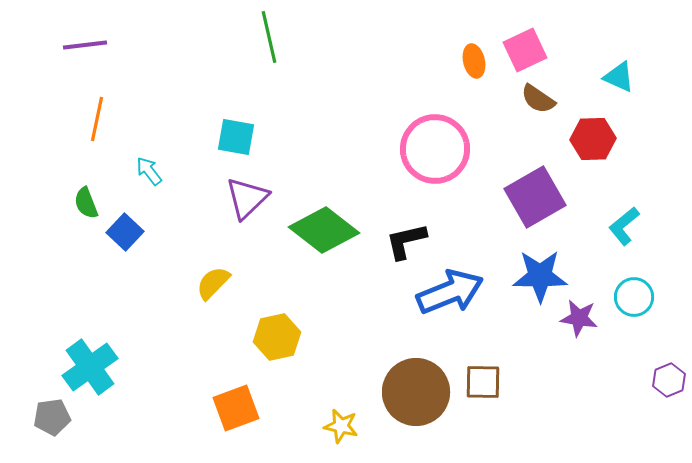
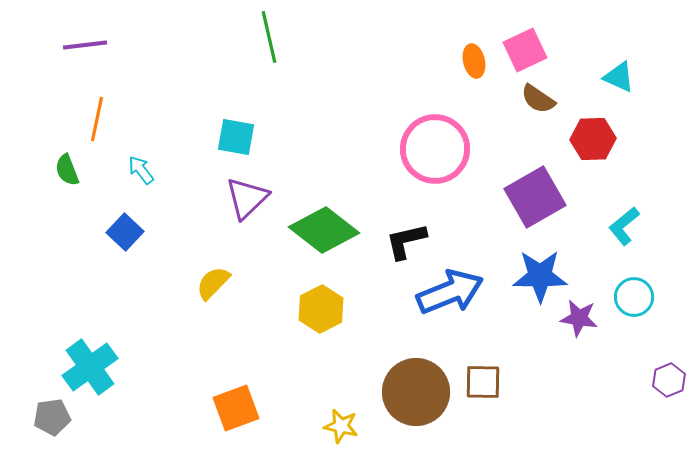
cyan arrow: moved 8 px left, 1 px up
green semicircle: moved 19 px left, 33 px up
yellow hexagon: moved 44 px right, 28 px up; rotated 15 degrees counterclockwise
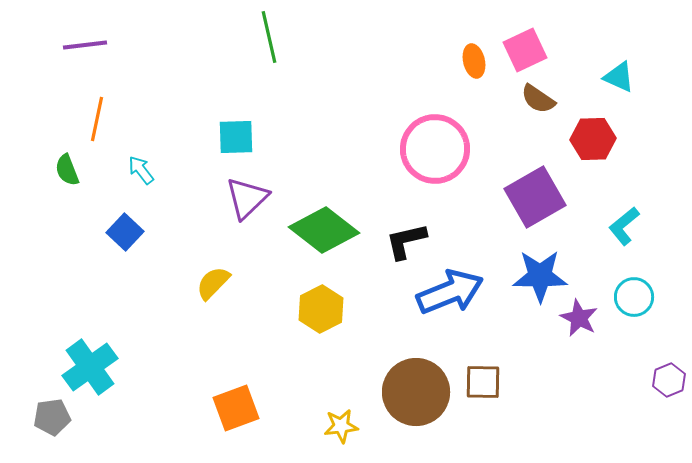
cyan square: rotated 12 degrees counterclockwise
purple star: rotated 18 degrees clockwise
yellow star: rotated 20 degrees counterclockwise
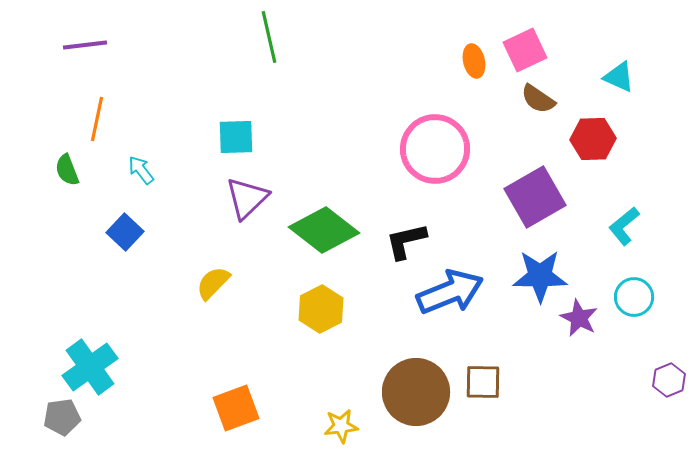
gray pentagon: moved 10 px right
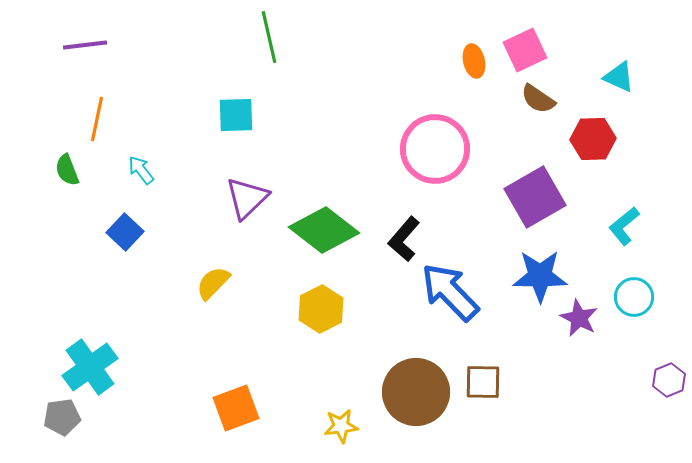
cyan square: moved 22 px up
black L-shape: moved 2 px left, 2 px up; rotated 36 degrees counterclockwise
blue arrow: rotated 112 degrees counterclockwise
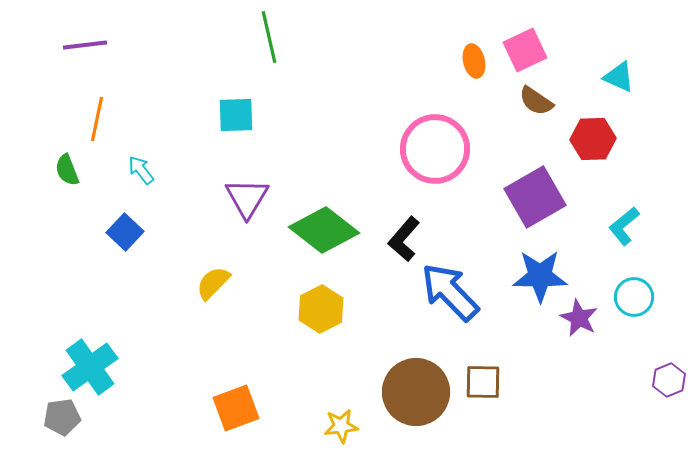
brown semicircle: moved 2 px left, 2 px down
purple triangle: rotated 15 degrees counterclockwise
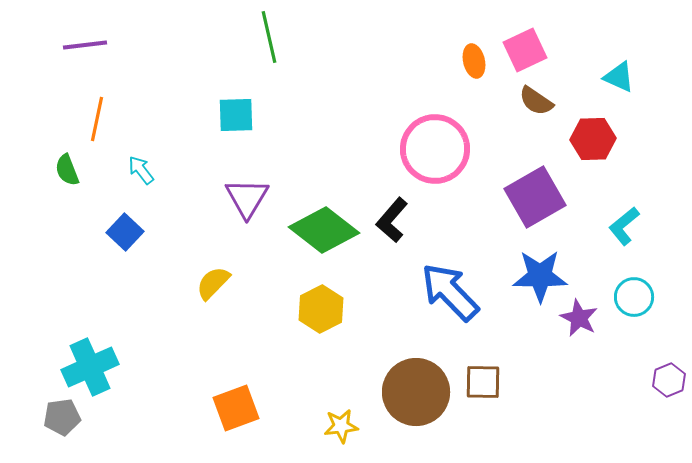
black L-shape: moved 12 px left, 19 px up
cyan cross: rotated 12 degrees clockwise
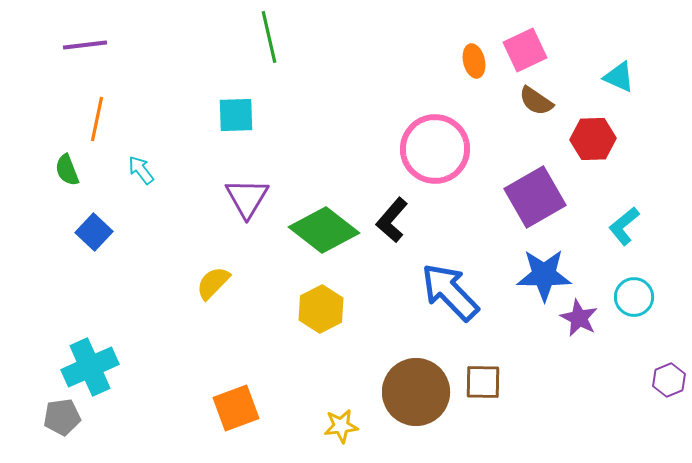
blue square: moved 31 px left
blue star: moved 4 px right, 1 px up
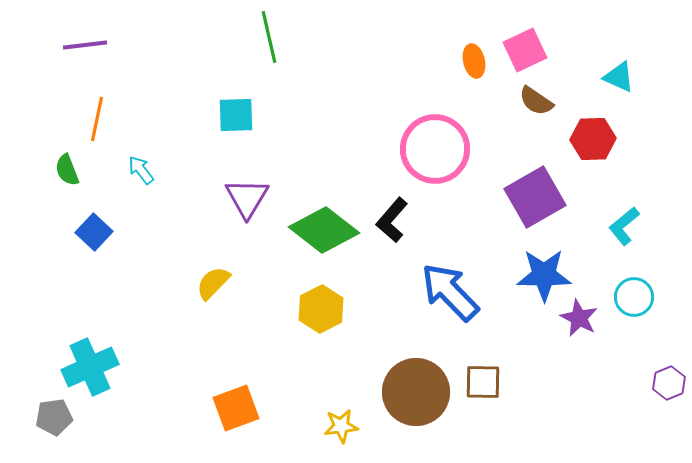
purple hexagon: moved 3 px down
gray pentagon: moved 8 px left
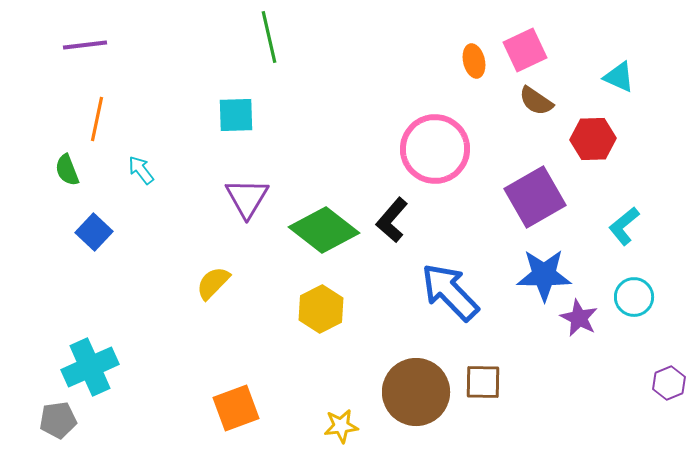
gray pentagon: moved 4 px right, 3 px down
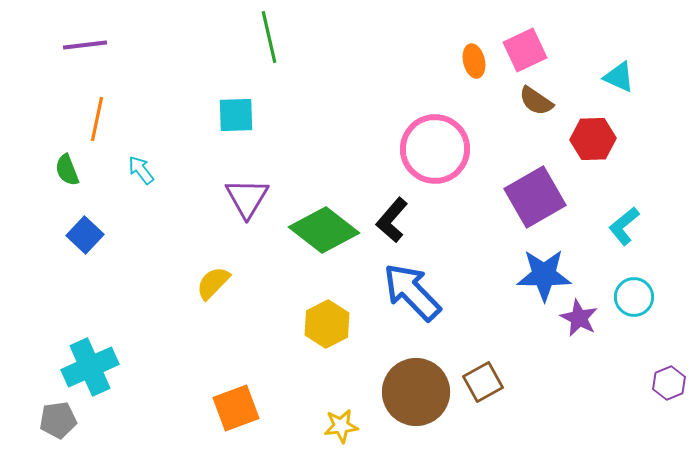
blue square: moved 9 px left, 3 px down
blue arrow: moved 38 px left
yellow hexagon: moved 6 px right, 15 px down
brown square: rotated 30 degrees counterclockwise
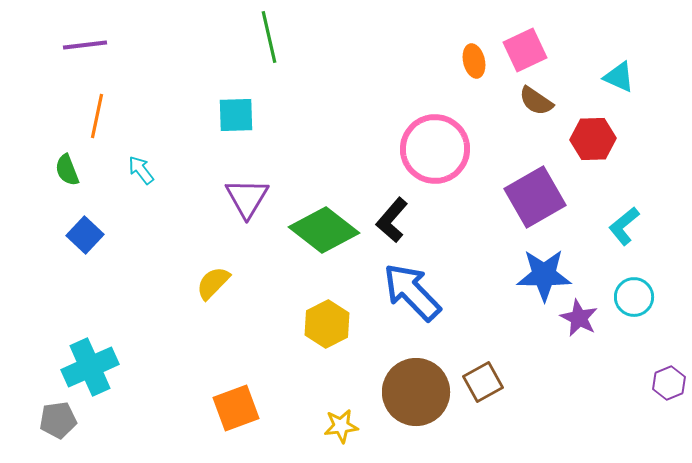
orange line: moved 3 px up
